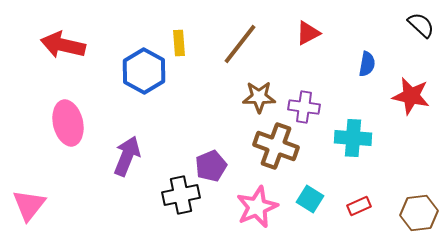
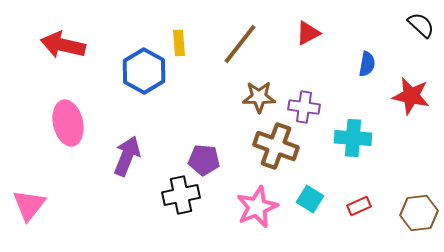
purple pentagon: moved 7 px left, 6 px up; rotated 28 degrees clockwise
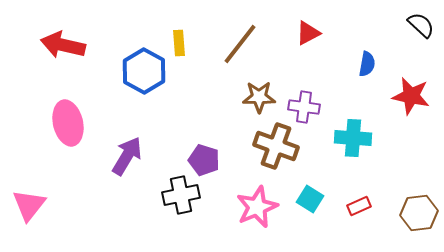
purple arrow: rotated 9 degrees clockwise
purple pentagon: rotated 12 degrees clockwise
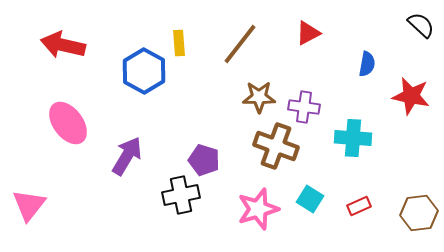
pink ellipse: rotated 24 degrees counterclockwise
pink star: moved 1 px right, 2 px down; rotated 6 degrees clockwise
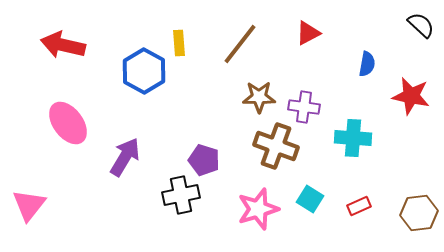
purple arrow: moved 2 px left, 1 px down
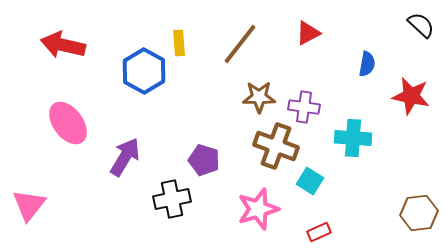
black cross: moved 9 px left, 4 px down
cyan square: moved 18 px up
red rectangle: moved 40 px left, 26 px down
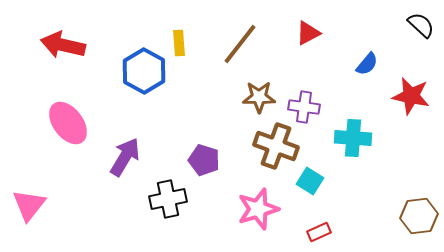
blue semicircle: rotated 30 degrees clockwise
black cross: moved 4 px left
brown hexagon: moved 3 px down
